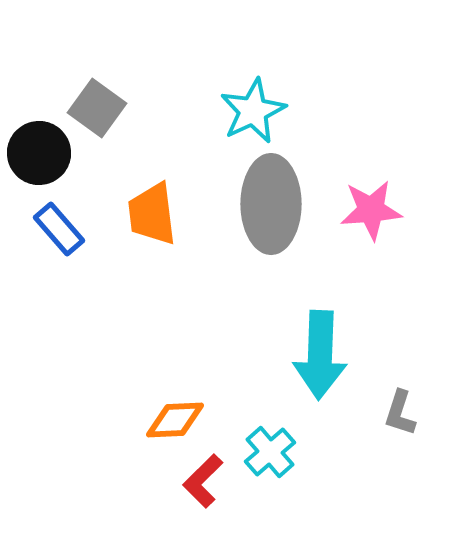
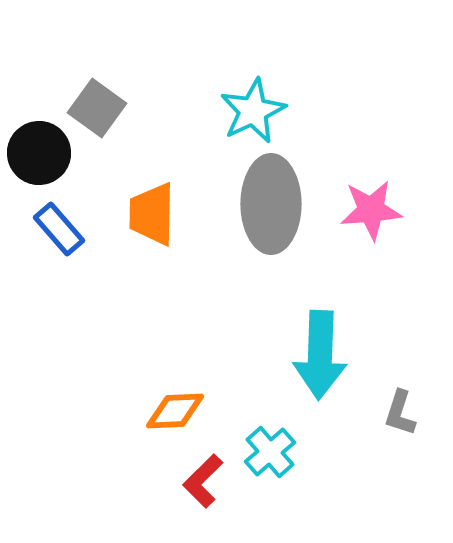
orange trapezoid: rotated 8 degrees clockwise
orange diamond: moved 9 px up
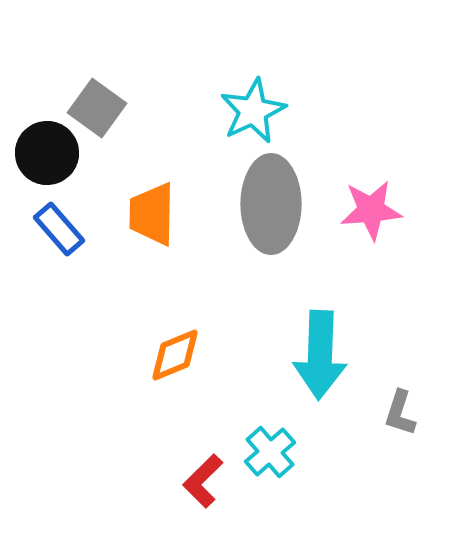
black circle: moved 8 px right
orange diamond: moved 56 px up; rotated 20 degrees counterclockwise
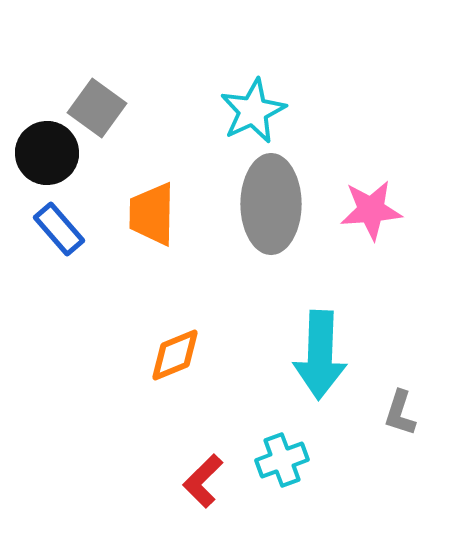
cyan cross: moved 12 px right, 8 px down; rotated 21 degrees clockwise
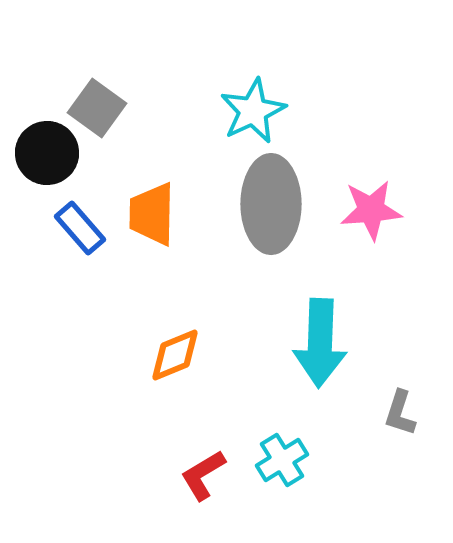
blue rectangle: moved 21 px right, 1 px up
cyan arrow: moved 12 px up
cyan cross: rotated 12 degrees counterclockwise
red L-shape: moved 6 px up; rotated 14 degrees clockwise
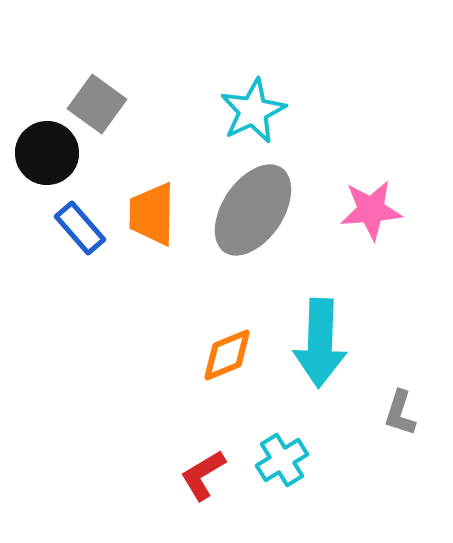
gray square: moved 4 px up
gray ellipse: moved 18 px left, 6 px down; rotated 34 degrees clockwise
orange diamond: moved 52 px right
